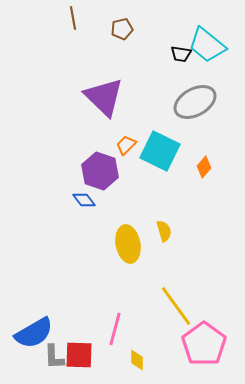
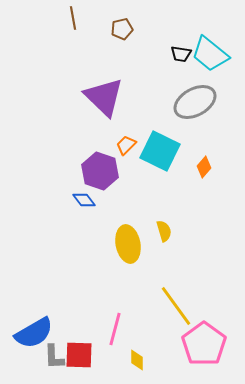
cyan trapezoid: moved 3 px right, 9 px down
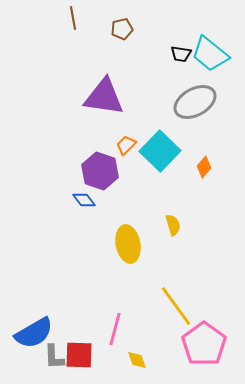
purple triangle: rotated 36 degrees counterclockwise
cyan square: rotated 18 degrees clockwise
yellow semicircle: moved 9 px right, 6 px up
yellow diamond: rotated 20 degrees counterclockwise
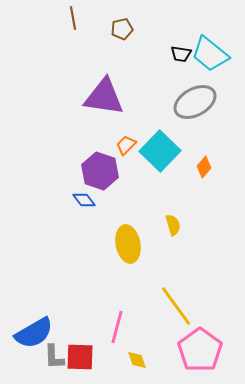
pink line: moved 2 px right, 2 px up
pink pentagon: moved 4 px left, 6 px down
red square: moved 1 px right, 2 px down
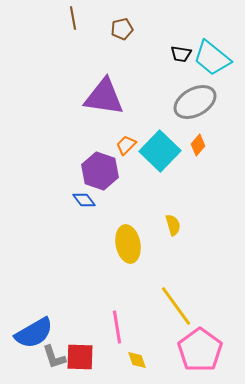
cyan trapezoid: moved 2 px right, 4 px down
orange diamond: moved 6 px left, 22 px up
pink line: rotated 24 degrees counterclockwise
gray L-shape: rotated 16 degrees counterclockwise
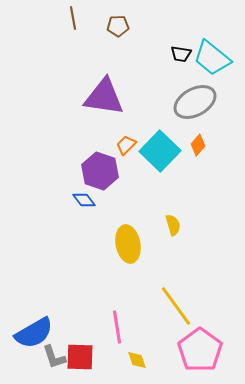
brown pentagon: moved 4 px left, 3 px up; rotated 10 degrees clockwise
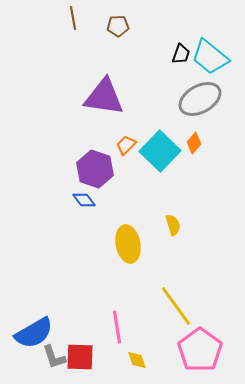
black trapezoid: rotated 80 degrees counterclockwise
cyan trapezoid: moved 2 px left, 1 px up
gray ellipse: moved 5 px right, 3 px up
orange diamond: moved 4 px left, 2 px up
purple hexagon: moved 5 px left, 2 px up
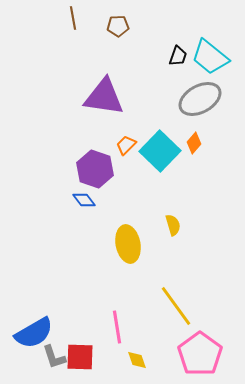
black trapezoid: moved 3 px left, 2 px down
pink pentagon: moved 4 px down
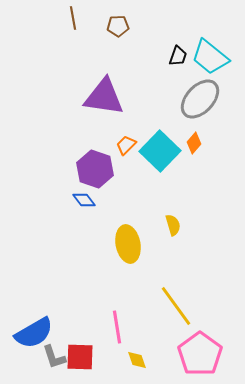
gray ellipse: rotated 18 degrees counterclockwise
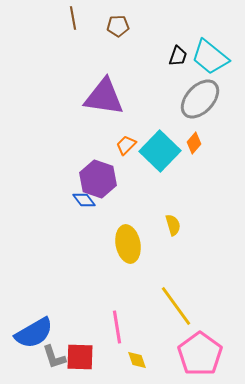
purple hexagon: moved 3 px right, 10 px down
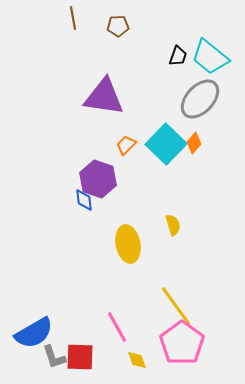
cyan square: moved 6 px right, 7 px up
blue diamond: rotated 30 degrees clockwise
pink line: rotated 20 degrees counterclockwise
pink pentagon: moved 18 px left, 11 px up
